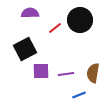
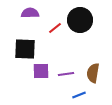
black square: rotated 30 degrees clockwise
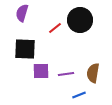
purple semicircle: moved 8 px left; rotated 72 degrees counterclockwise
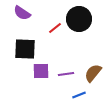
purple semicircle: rotated 72 degrees counterclockwise
black circle: moved 1 px left, 1 px up
brown semicircle: rotated 30 degrees clockwise
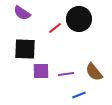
brown semicircle: moved 1 px right, 1 px up; rotated 78 degrees counterclockwise
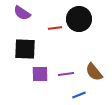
red line: rotated 32 degrees clockwise
purple square: moved 1 px left, 3 px down
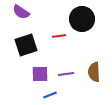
purple semicircle: moved 1 px left, 1 px up
black circle: moved 3 px right
red line: moved 4 px right, 8 px down
black square: moved 1 px right, 4 px up; rotated 20 degrees counterclockwise
brown semicircle: rotated 36 degrees clockwise
blue line: moved 29 px left
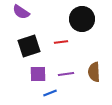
red line: moved 2 px right, 6 px down
black square: moved 3 px right, 1 px down
purple square: moved 2 px left
blue line: moved 2 px up
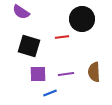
red line: moved 1 px right, 5 px up
black square: rotated 35 degrees clockwise
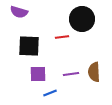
purple semicircle: moved 2 px left; rotated 18 degrees counterclockwise
black square: rotated 15 degrees counterclockwise
purple line: moved 5 px right
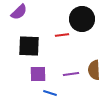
purple semicircle: rotated 60 degrees counterclockwise
red line: moved 2 px up
brown semicircle: moved 2 px up
blue line: rotated 40 degrees clockwise
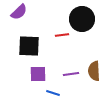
brown semicircle: moved 1 px down
blue line: moved 3 px right
